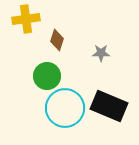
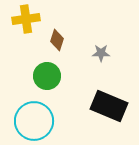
cyan circle: moved 31 px left, 13 px down
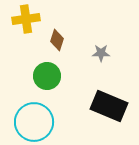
cyan circle: moved 1 px down
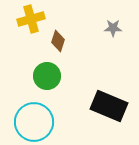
yellow cross: moved 5 px right; rotated 8 degrees counterclockwise
brown diamond: moved 1 px right, 1 px down
gray star: moved 12 px right, 25 px up
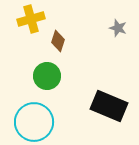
gray star: moved 5 px right; rotated 18 degrees clockwise
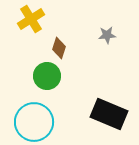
yellow cross: rotated 16 degrees counterclockwise
gray star: moved 11 px left, 7 px down; rotated 24 degrees counterclockwise
brown diamond: moved 1 px right, 7 px down
black rectangle: moved 8 px down
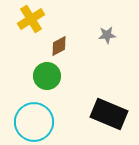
brown diamond: moved 2 px up; rotated 45 degrees clockwise
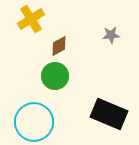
gray star: moved 4 px right
green circle: moved 8 px right
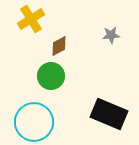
green circle: moved 4 px left
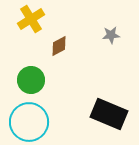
green circle: moved 20 px left, 4 px down
cyan circle: moved 5 px left
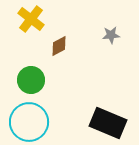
yellow cross: rotated 20 degrees counterclockwise
black rectangle: moved 1 px left, 9 px down
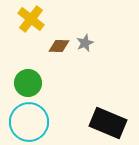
gray star: moved 26 px left, 8 px down; rotated 18 degrees counterclockwise
brown diamond: rotated 30 degrees clockwise
green circle: moved 3 px left, 3 px down
